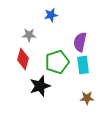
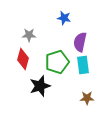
blue star: moved 13 px right, 3 px down; rotated 24 degrees clockwise
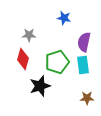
purple semicircle: moved 4 px right
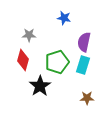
red diamond: moved 1 px down
cyan rectangle: rotated 24 degrees clockwise
black star: rotated 15 degrees counterclockwise
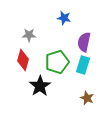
brown star: rotated 24 degrees clockwise
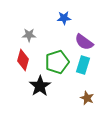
blue star: rotated 16 degrees counterclockwise
purple semicircle: rotated 66 degrees counterclockwise
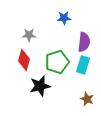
purple semicircle: rotated 120 degrees counterclockwise
red diamond: moved 1 px right
black star: rotated 20 degrees clockwise
brown star: moved 1 px down
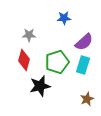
purple semicircle: rotated 42 degrees clockwise
brown star: rotated 24 degrees clockwise
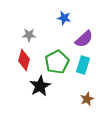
blue star: rotated 16 degrees clockwise
purple semicircle: moved 3 px up
green pentagon: rotated 10 degrees counterclockwise
black star: rotated 15 degrees counterclockwise
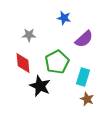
red diamond: moved 1 px left, 3 px down; rotated 20 degrees counterclockwise
cyan rectangle: moved 12 px down
black star: rotated 20 degrees counterclockwise
brown star: rotated 24 degrees counterclockwise
